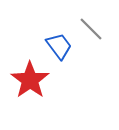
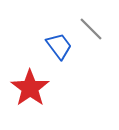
red star: moved 8 px down
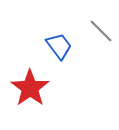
gray line: moved 10 px right, 2 px down
